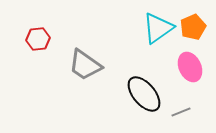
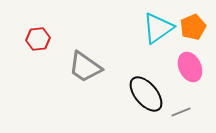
gray trapezoid: moved 2 px down
black ellipse: moved 2 px right
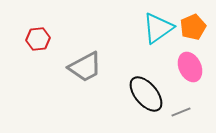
gray trapezoid: rotated 63 degrees counterclockwise
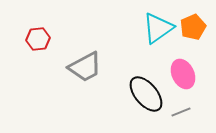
pink ellipse: moved 7 px left, 7 px down
